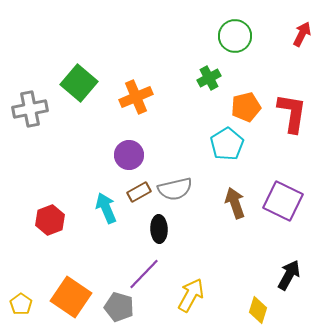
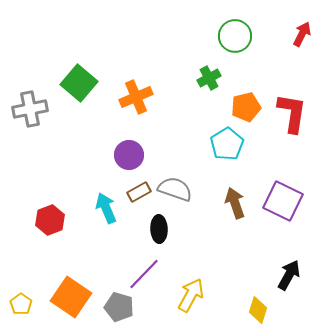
gray semicircle: rotated 148 degrees counterclockwise
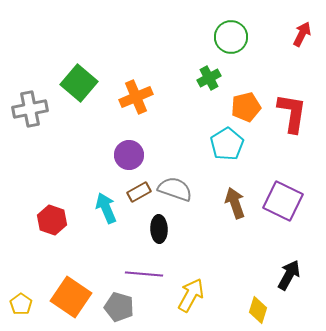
green circle: moved 4 px left, 1 px down
red hexagon: moved 2 px right; rotated 20 degrees counterclockwise
purple line: rotated 51 degrees clockwise
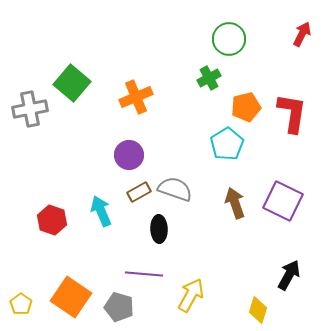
green circle: moved 2 px left, 2 px down
green square: moved 7 px left
cyan arrow: moved 5 px left, 3 px down
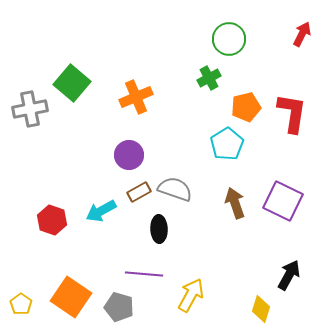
cyan arrow: rotated 96 degrees counterclockwise
yellow diamond: moved 3 px right, 1 px up
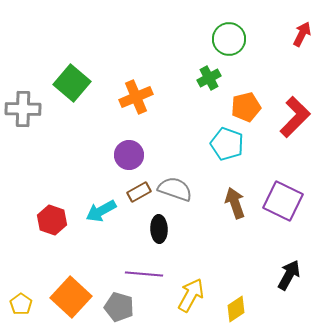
gray cross: moved 7 px left; rotated 12 degrees clockwise
red L-shape: moved 3 px right, 4 px down; rotated 36 degrees clockwise
cyan pentagon: rotated 20 degrees counterclockwise
orange square: rotated 9 degrees clockwise
yellow diamond: moved 25 px left; rotated 40 degrees clockwise
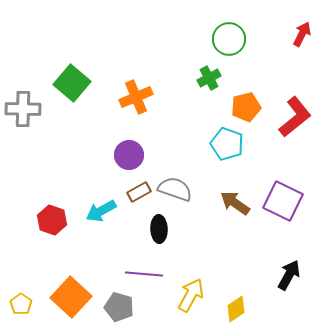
red L-shape: rotated 6 degrees clockwise
brown arrow: rotated 36 degrees counterclockwise
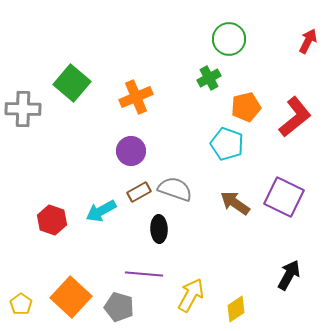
red arrow: moved 6 px right, 7 px down
purple circle: moved 2 px right, 4 px up
purple square: moved 1 px right, 4 px up
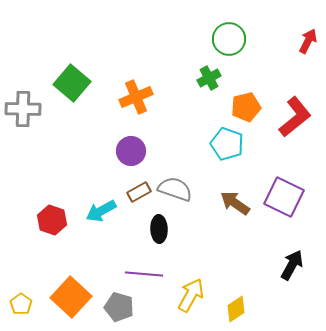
black arrow: moved 3 px right, 10 px up
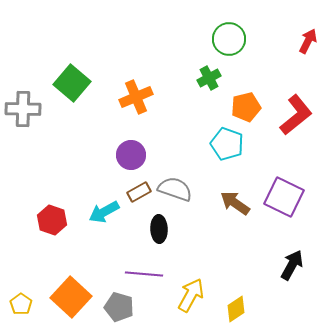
red L-shape: moved 1 px right, 2 px up
purple circle: moved 4 px down
cyan arrow: moved 3 px right, 1 px down
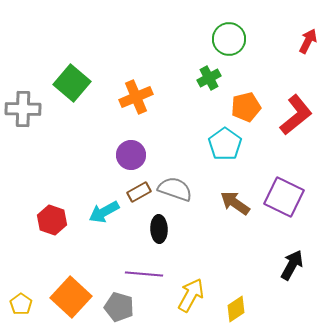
cyan pentagon: moved 2 px left; rotated 16 degrees clockwise
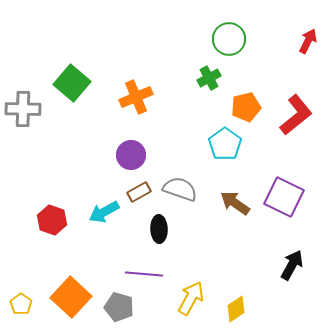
gray semicircle: moved 5 px right
yellow arrow: moved 3 px down
